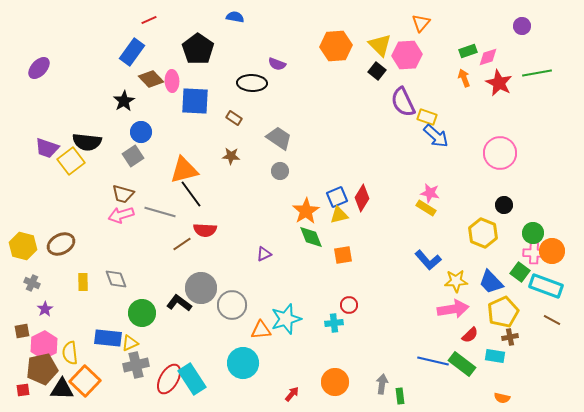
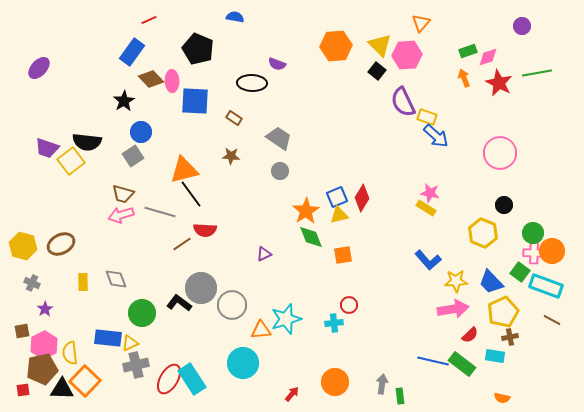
black pentagon at (198, 49): rotated 12 degrees counterclockwise
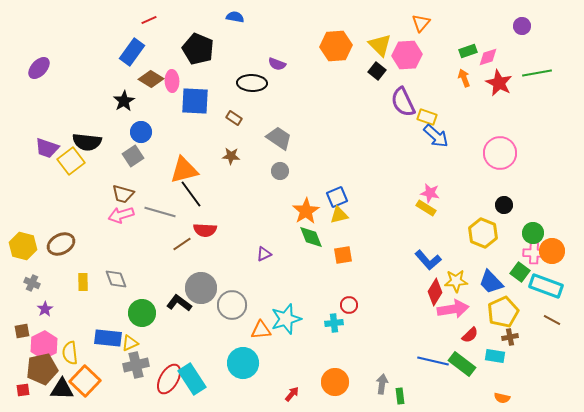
brown diamond at (151, 79): rotated 15 degrees counterclockwise
red diamond at (362, 198): moved 73 px right, 94 px down
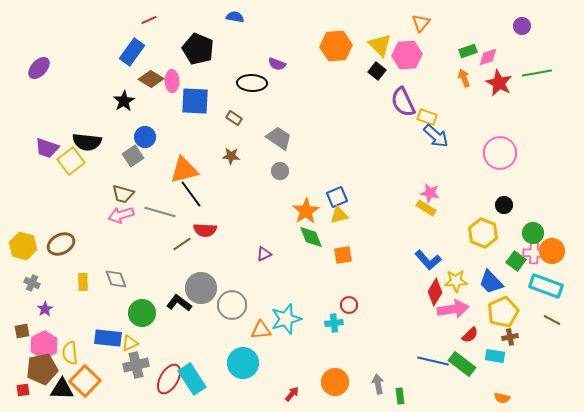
blue circle at (141, 132): moved 4 px right, 5 px down
green square at (520, 272): moved 4 px left, 11 px up
gray arrow at (382, 384): moved 4 px left; rotated 18 degrees counterclockwise
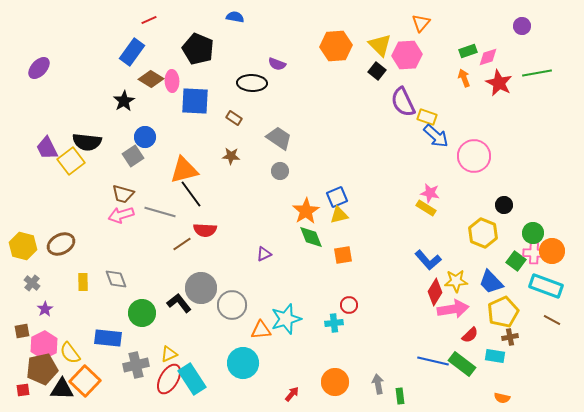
purple trapezoid at (47, 148): rotated 45 degrees clockwise
pink circle at (500, 153): moved 26 px left, 3 px down
gray cross at (32, 283): rotated 14 degrees clockwise
black L-shape at (179, 303): rotated 15 degrees clockwise
yellow triangle at (130, 343): moved 39 px right, 11 px down
yellow semicircle at (70, 353): rotated 30 degrees counterclockwise
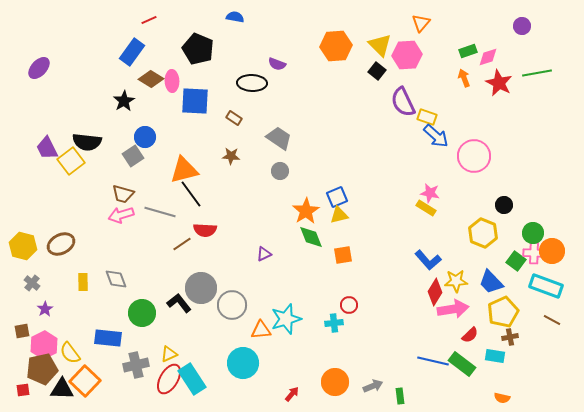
gray arrow at (378, 384): moved 5 px left, 2 px down; rotated 78 degrees clockwise
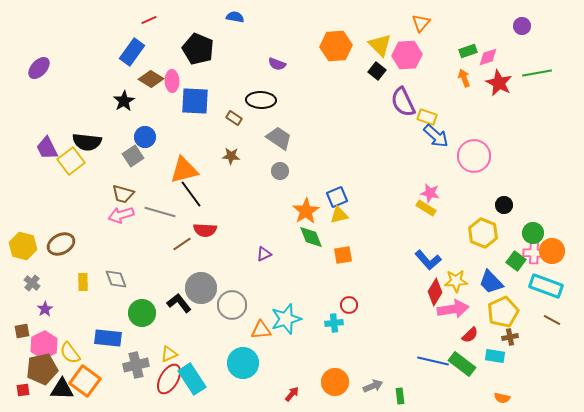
black ellipse at (252, 83): moved 9 px right, 17 px down
orange square at (85, 381): rotated 8 degrees counterclockwise
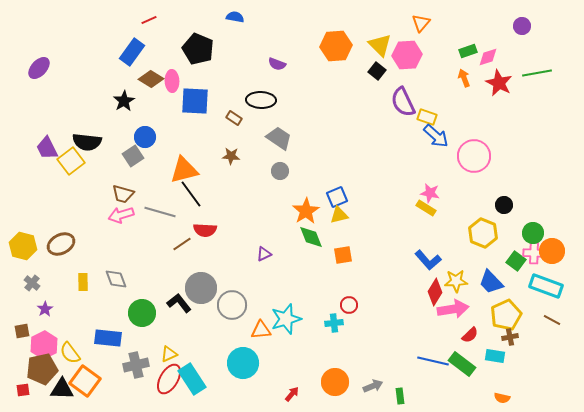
yellow pentagon at (503, 312): moved 3 px right, 3 px down
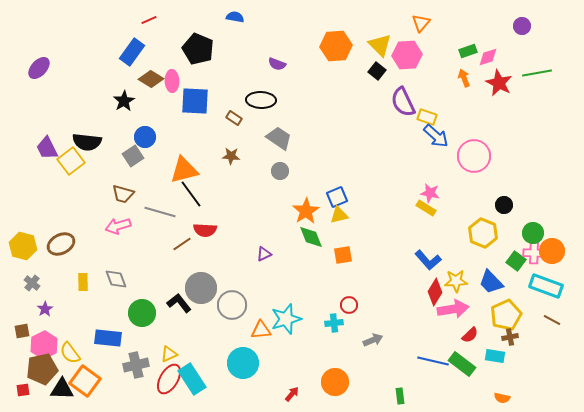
pink arrow at (121, 215): moved 3 px left, 11 px down
gray arrow at (373, 386): moved 46 px up
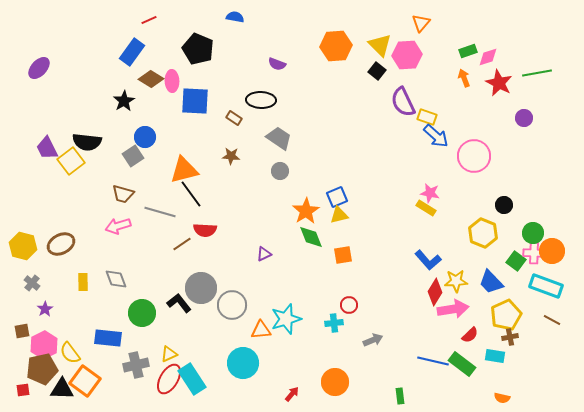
purple circle at (522, 26): moved 2 px right, 92 px down
